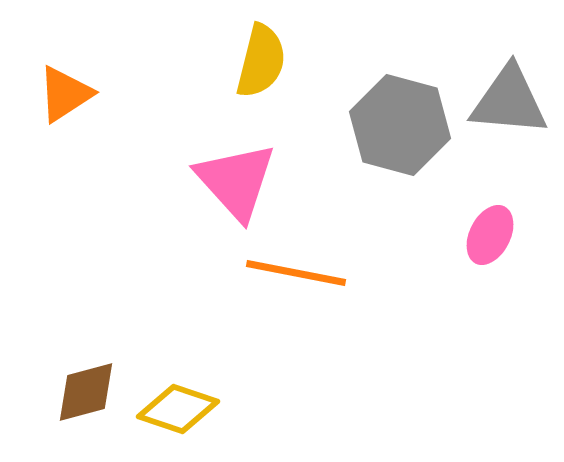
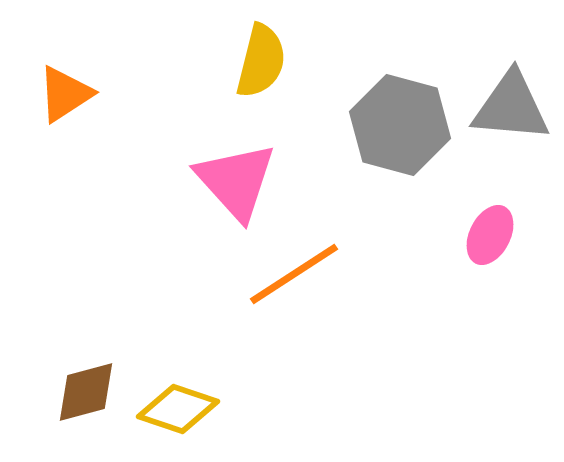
gray triangle: moved 2 px right, 6 px down
orange line: moved 2 px left, 1 px down; rotated 44 degrees counterclockwise
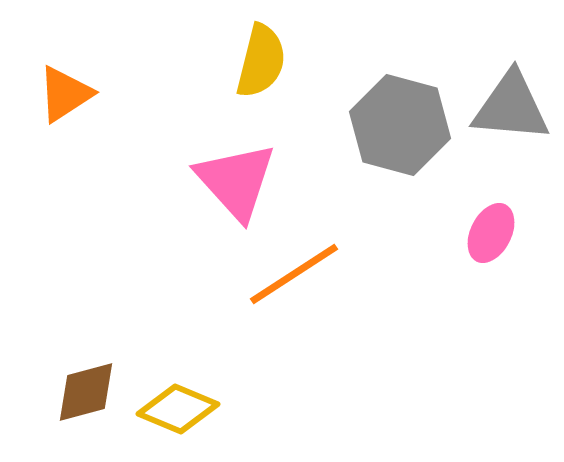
pink ellipse: moved 1 px right, 2 px up
yellow diamond: rotated 4 degrees clockwise
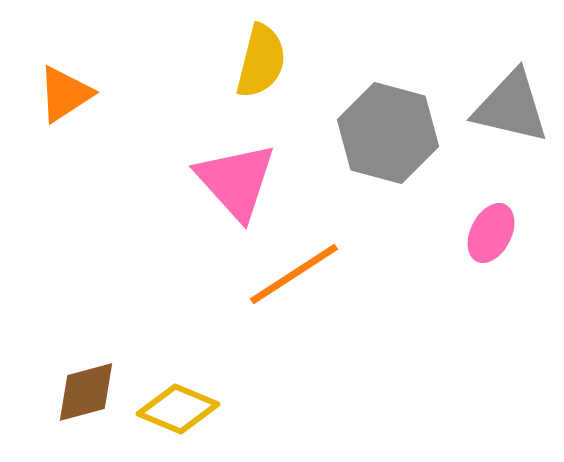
gray triangle: rotated 8 degrees clockwise
gray hexagon: moved 12 px left, 8 px down
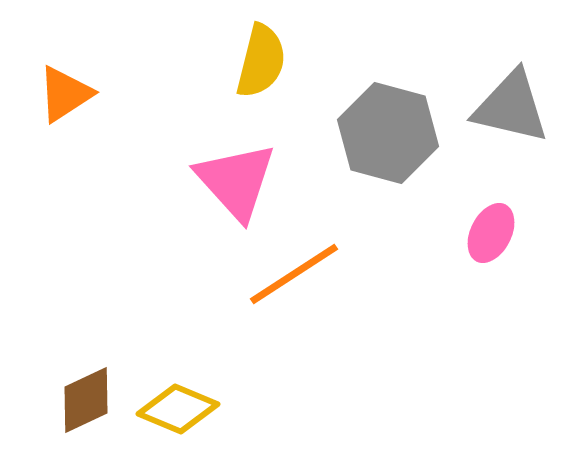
brown diamond: moved 8 px down; rotated 10 degrees counterclockwise
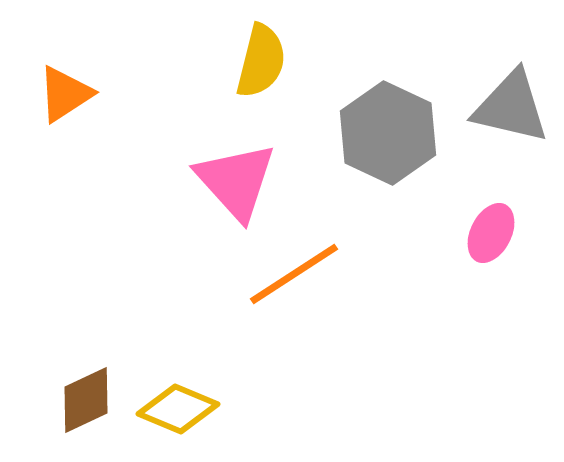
gray hexagon: rotated 10 degrees clockwise
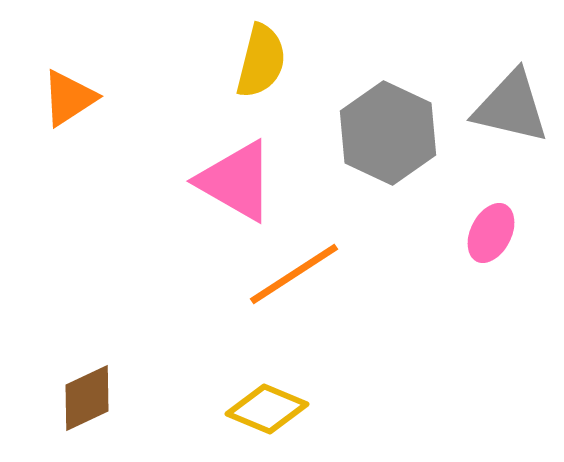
orange triangle: moved 4 px right, 4 px down
pink triangle: rotated 18 degrees counterclockwise
brown diamond: moved 1 px right, 2 px up
yellow diamond: moved 89 px right
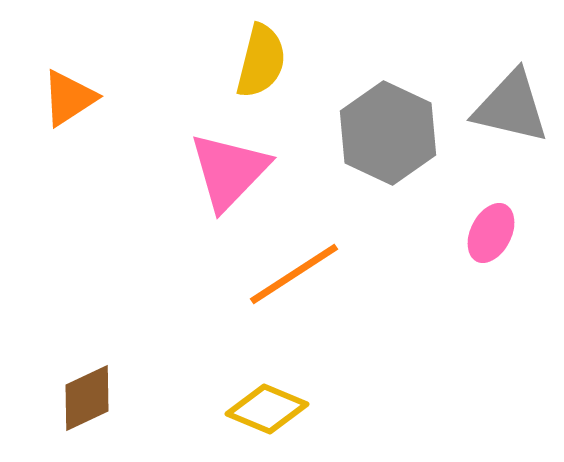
pink triangle: moved 7 px left, 10 px up; rotated 44 degrees clockwise
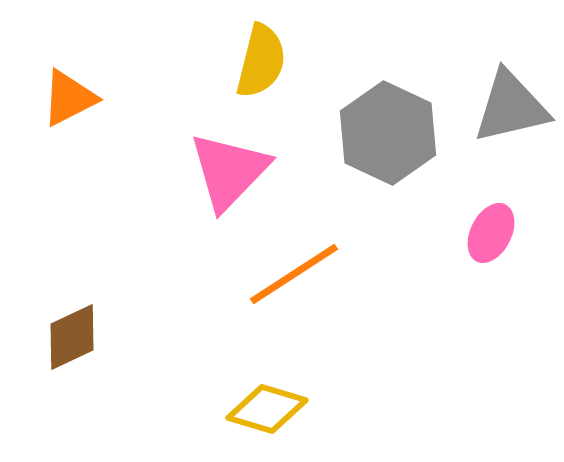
orange triangle: rotated 6 degrees clockwise
gray triangle: rotated 26 degrees counterclockwise
brown diamond: moved 15 px left, 61 px up
yellow diamond: rotated 6 degrees counterclockwise
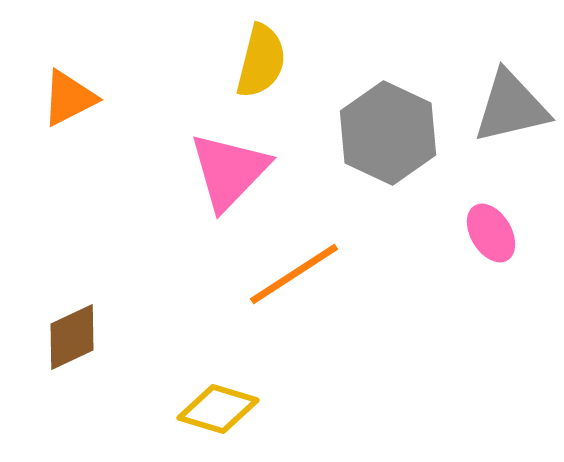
pink ellipse: rotated 58 degrees counterclockwise
yellow diamond: moved 49 px left
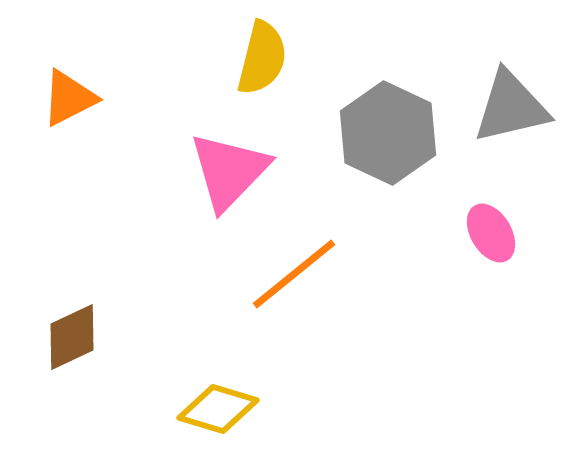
yellow semicircle: moved 1 px right, 3 px up
orange line: rotated 6 degrees counterclockwise
